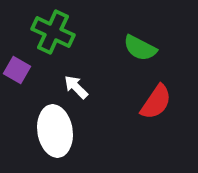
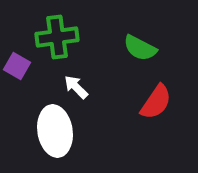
green cross: moved 4 px right, 5 px down; rotated 33 degrees counterclockwise
purple square: moved 4 px up
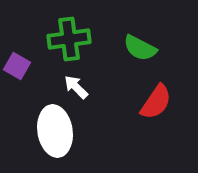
green cross: moved 12 px right, 2 px down
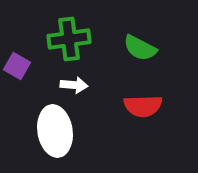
white arrow: moved 2 px left, 2 px up; rotated 140 degrees clockwise
red semicircle: moved 13 px left, 4 px down; rotated 54 degrees clockwise
